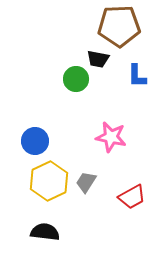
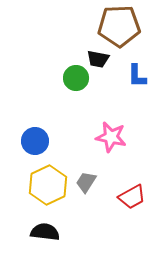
green circle: moved 1 px up
yellow hexagon: moved 1 px left, 4 px down
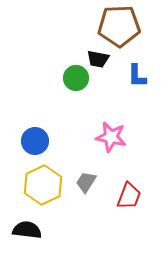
yellow hexagon: moved 5 px left
red trapezoid: moved 3 px left, 1 px up; rotated 40 degrees counterclockwise
black semicircle: moved 18 px left, 2 px up
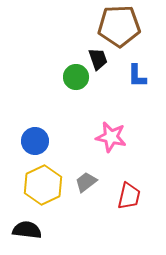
black trapezoid: rotated 120 degrees counterclockwise
green circle: moved 1 px up
gray trapezoid: rotated 20 degrees clockwise
red trapezoid: rotated 8 degrees counterclockwise
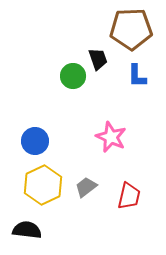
brown pentagon: moved 12 px right, 3 px down
green circle: moved 3 px left, 1 px up
pink star: rotated 12 degrees clockwise
gray trapezoid: moved 5 px down
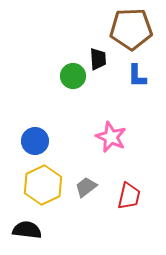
black trapezoid: rotated 15 degrees clockwise
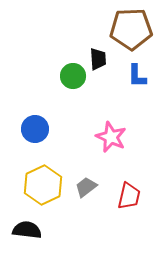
blue circle: moved 12 px up
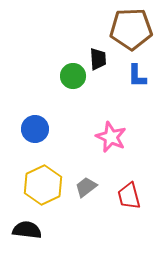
red trapezoid: rotated 152 degrees clockwise
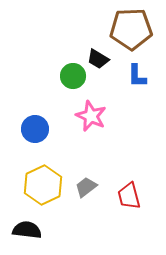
black trapezoid: rotated 125 degrees clockwise
pink star: moved 20 px left, 21 px up
